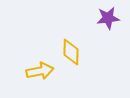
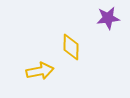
yellow diamond: moved 5 px up
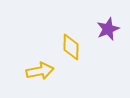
purple star: moved 11 px down; rotated 15 degrees counterclockwise
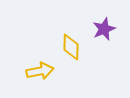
purple star: moved 4 px left
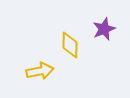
yellow diamond: moved 1 px left, 2 px up
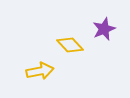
yellow diamond: rotated 44 degrees counterclockwise
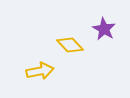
purple star: rotated 20 degrees counterclockwise
